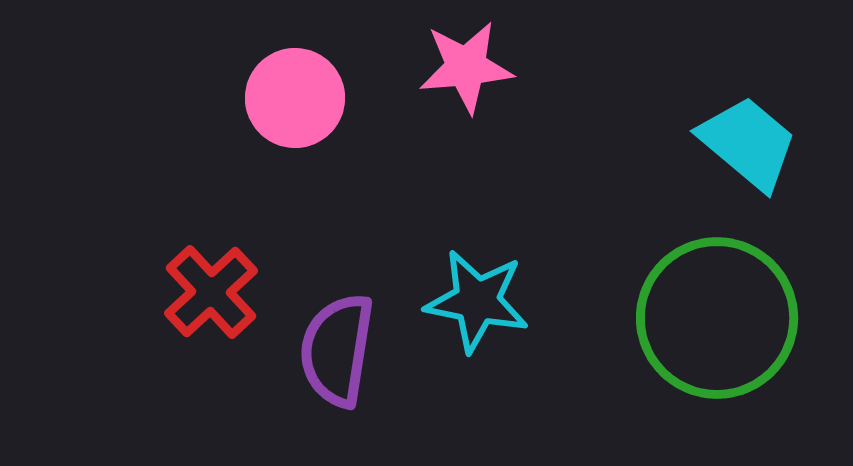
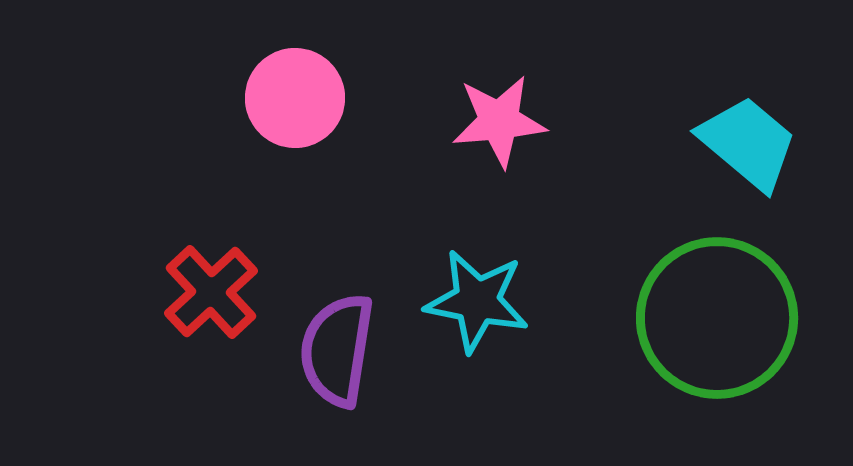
pink star: moved 33 px right, 54 px down
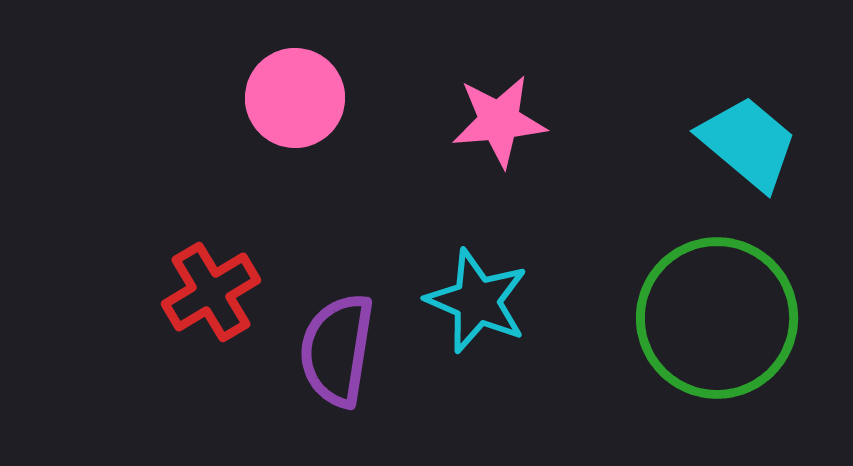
red cross: rotated 12 degrees clockwise
cyan star: rotated 12 degrees clockwise
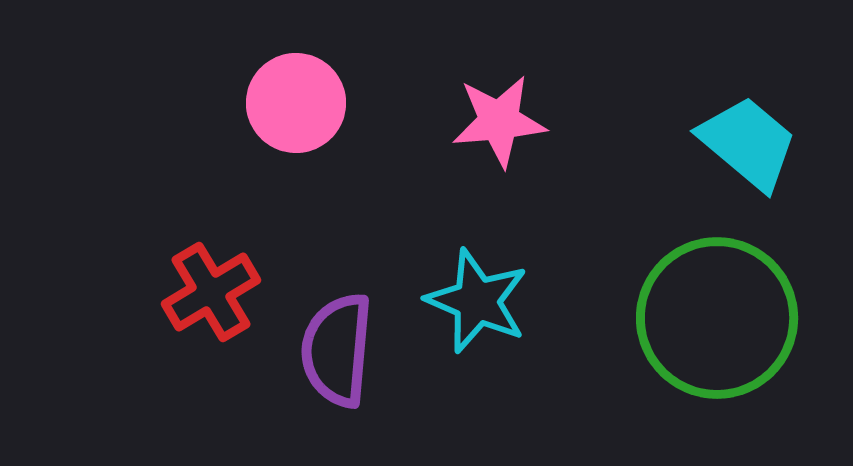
pink circle: moved 1 px right, 5 px down
purple semicircle: rotated 4 degrees counterclockwise
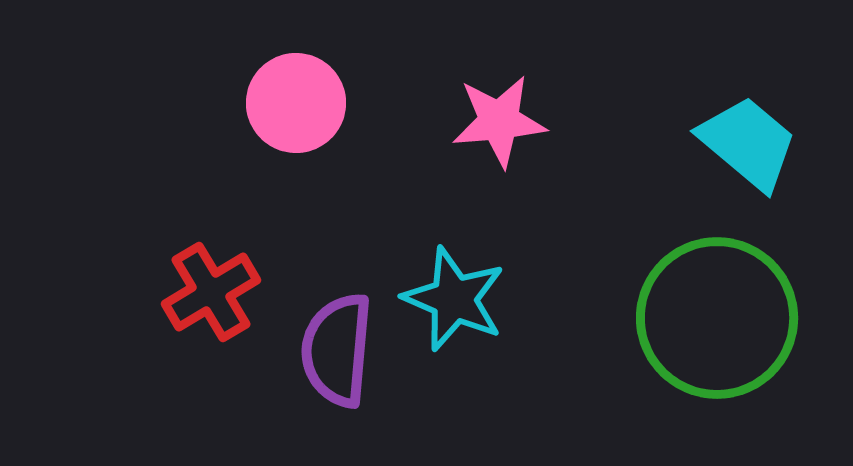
cyan star: moved 23 px left, 2 px up
